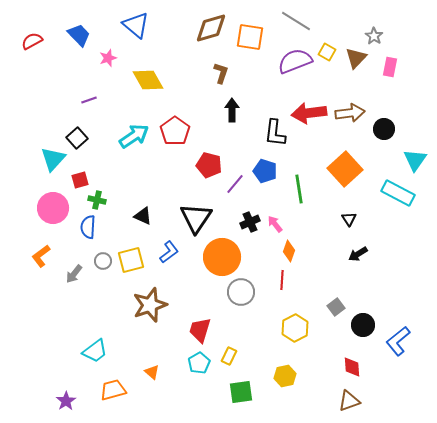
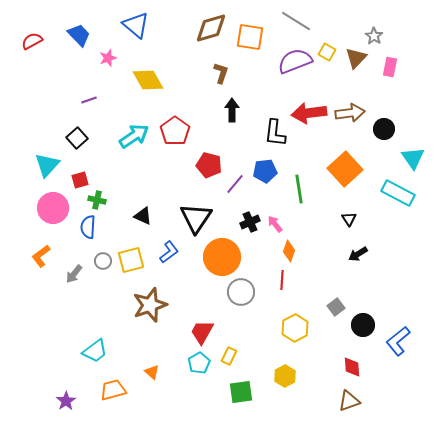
cyan triangle at (53, 159): moved 6 px left, 6 px down
cyan triangle at (415, 160): moved 2 px left, 2 px up; rotated 10 degrees counterclockwise
blue pentagon at (265, 171): rotated 25 degrees counterclockwise
red trapezoid at (200, 330): moved 2 px right, 2 px down; rotated 12 degrees clockwise
yellow hexagon at (285, 376): rotated 15 degrees counterclockwise
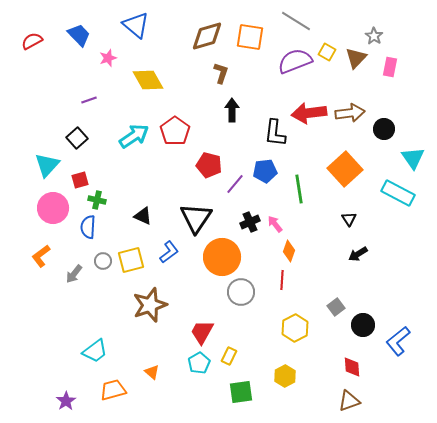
brown diamond at (211, 28): moved 4 px left, 8 px down
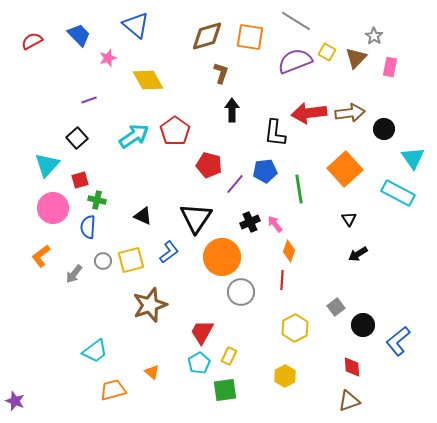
green square at (241, 392): moved 16 px left, 2 px up
purple star at (66, 401): moved 51 px left; rotated 18 degrees counterclockwise
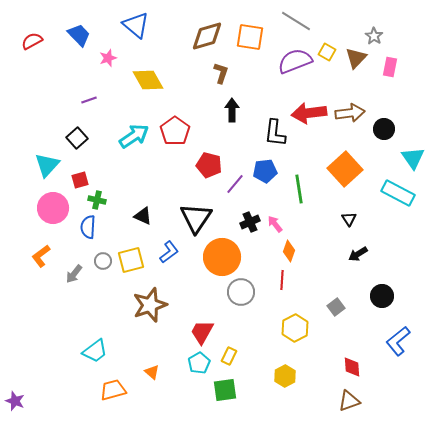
black circle at (363, 325): moved 19 px right, 29 px up
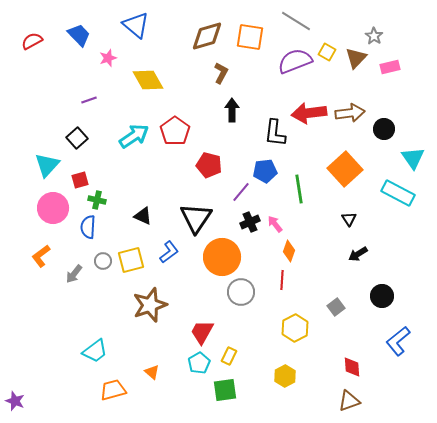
pink rectangle at (390, 67): rotated 66 degrees clockwise
brown L-shape at (221, 73): rotated 10 degrees clockwise
purple line at (235, 184): moved 6 px right, 8 px down
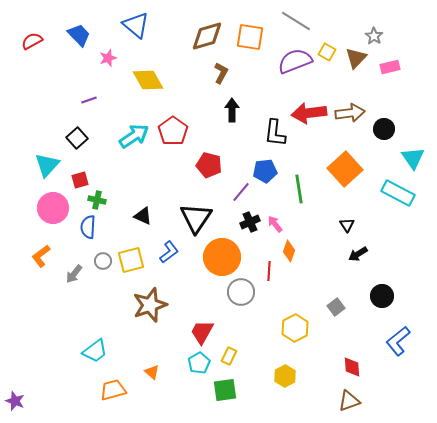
red pentagon at (175, 131): moved 2 px left
black triangle at (349, 219): moved 2 px left, 6 px down
red line at (282, 280): moved 13 px left, 9 px up
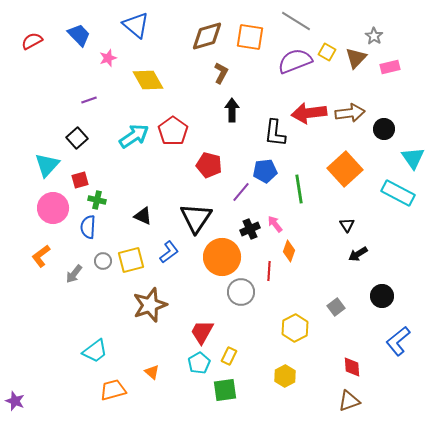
black cross at (250, 222): moved 7 px down
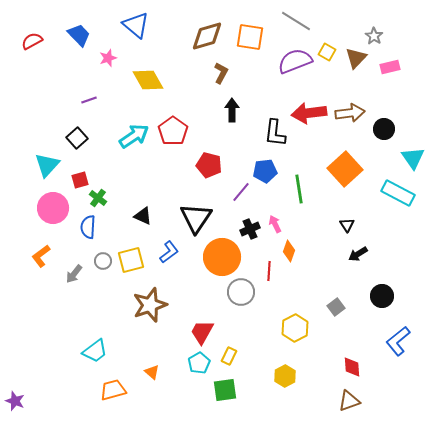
green cross at (97, 200): moved 1 px right, 2 px up; rotated 24 degrees clockwise
pink arrow at (275, 224): rotated 12 degrees clockwise
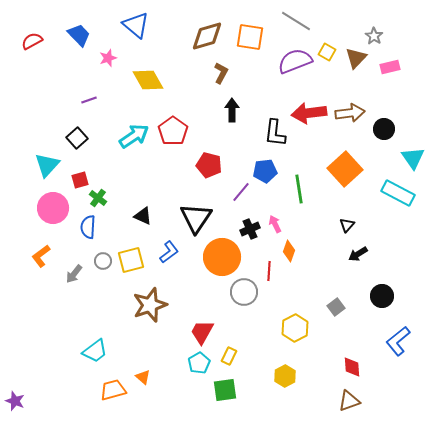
black triangle at (347, 225): rotated 14 degrees clockwise
gray circle at (241, 292): moved 3 px right
orange triangle at (152, 372): moved 9 px left, 5 px down
